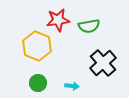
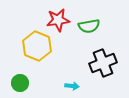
black cross: rotated 20 degrees clockwise
green circle: moved 18 px left
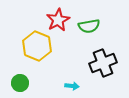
red star: rotated 20 degrees counterclockwise
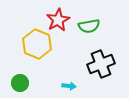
yellow hexagon: moved 2 px up
black cross: moved 2 px left, 1 px down
cyan arrow: moved 3 px left
